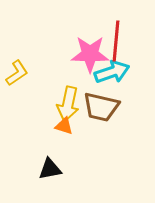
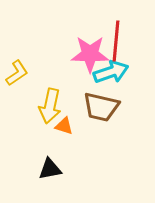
cyan arrow: moved 1 px left
yellow arrow: moved 18 px left, 2 px down
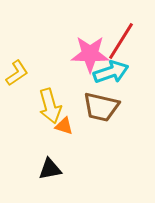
red line: moved 5 px right; rotated 27 degrees clockwise
yellow arrow: rotated 28 degrees counterclockwise
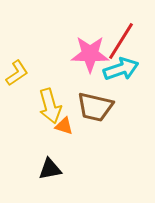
cyan arrow: moved 10 px right, 3 px up
brown trapezoid: moved 6 px left
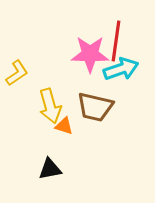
red line: moved 5 px left; rotated 24 degrees counterclockwise
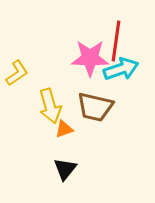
pink star: moved 4 px down
orange triangle: moved 3 px down; rotated 36 degrees counterclockwise
black triangle: moved 15 px right; rotated 40 degrees counterclockwise
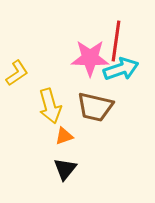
orange triangle: moved 7 px down
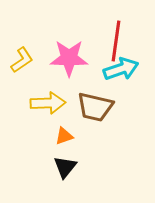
pink star: moved 21 px left
yellow L-shape: moved 5 px right, 13 px up
yellow arrow: moved 2 px left, 3 px up; rotated 76 degrees counterclockwise
black triangle: moved 2 px up
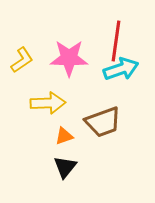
brown trapezoid: moved 8 px right, 15 px down; rotated 33 degrees counterclockwise
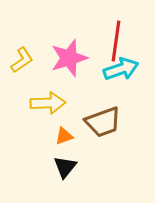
pink star: rotated 18 degrees counterclockwise
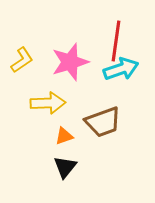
pink star: moved 1 px right, 4 px down
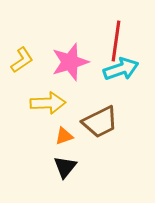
brown trapezoid: moved 3 px left; rotated 6 degrees counterclockwise
